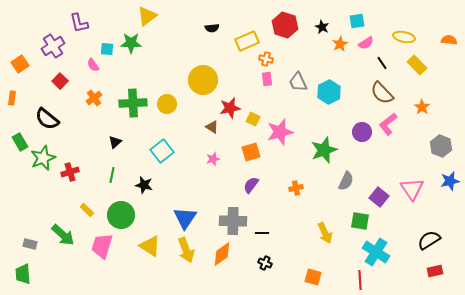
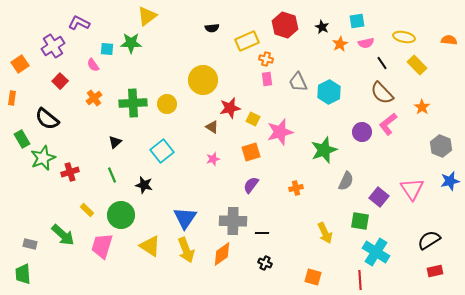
purple L-shape at (79, 23): rotated 130 degrees clockwise
pink semicircle at (366, 43): rotated 21 degrees clockwise
green rectangle at (20, 142): moved 2 px right, 3 px up
green line at (112, 175): rotated 35 degrees counterclockwise
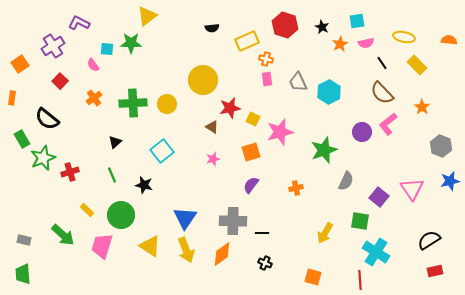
yellow arrow at (325, 233): rotated 55 degrees clockwise
gray rectangle at (30, 244): moved 6 px left, 4 px up
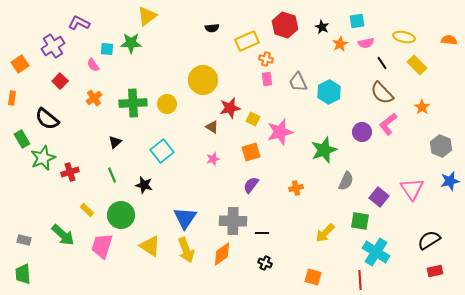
yellow arrow at (325, 233): rotated 15 degrees clockwise
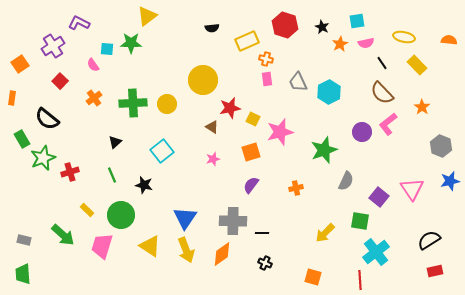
cyan cross at (376, 252): rotated 20 degrees clockwise
